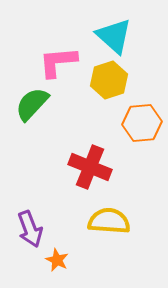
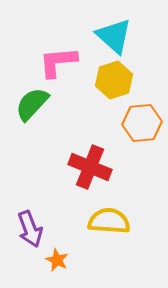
yellow hexagon: moved 5 px right
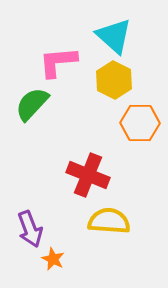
yellow hexagon: rotated 15 degrees counterclockwise
orange hexagon: moved 2 px left; rotated 6 degrees clockwise
red cross: moved 2 px left, 8 px down
orange star: moved 4 px left, 1 px up
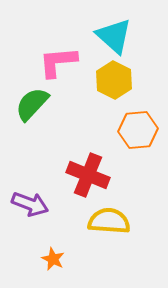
orange hexagon: moved 2 px left, 7 px down; rotated 6 degrees counterclockwise
purple arrow: moved 25 px up; rotated 48 degrees counterclockwise
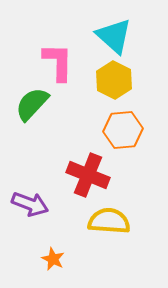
pink L-shape: rotated 96 degrees clockwise
orange hexagon: moved 15 px left
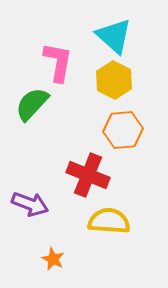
pink L-shape: rotated 9 degrees clockwise
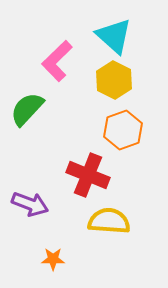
pink L-shape: moved 1 px left, 1 px up; rotated 144 degrees counterclockwise
green semicircle: moved 5 px left, 5 px down
orange hexagon: rotated 15 degrees counterclockwise
orange star: rotated 25 degrees counterclockwise
